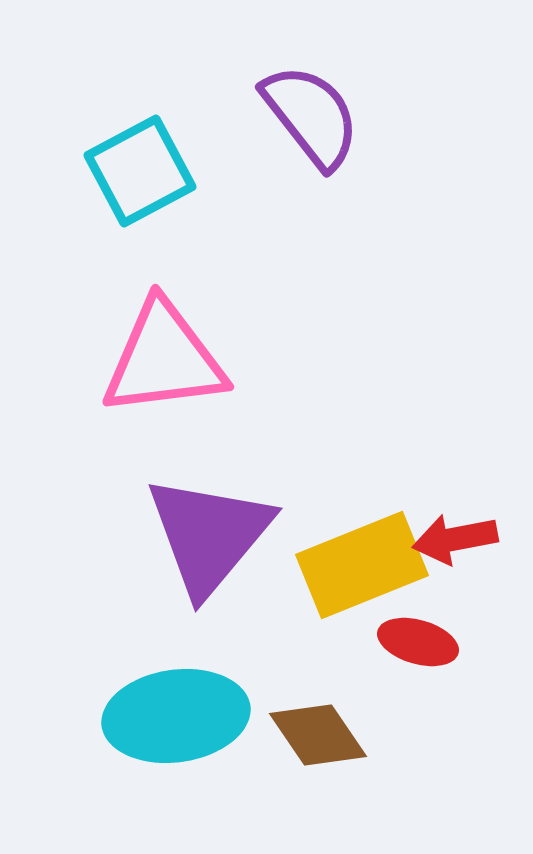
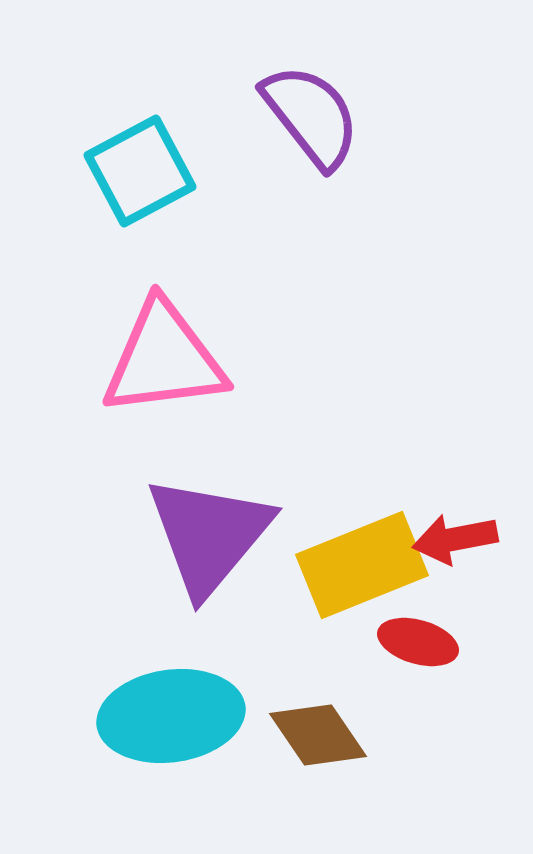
cyan ellipse: moved 5 px left
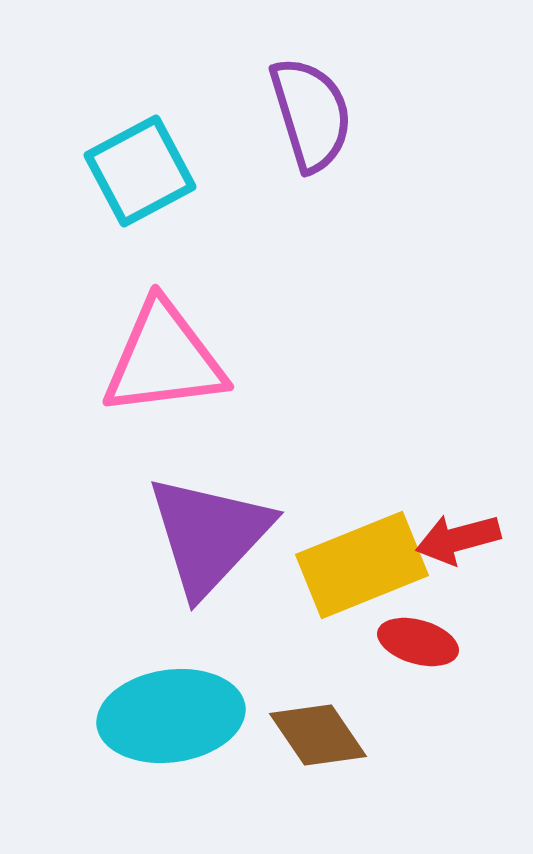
purple semicircle: moved 2 px up; rotated 21 degrees clockwise
purple triangle: rotated 3 degrees clockwise
red arrow: moved 3 px right; rotated 4 degrees counterclockwise
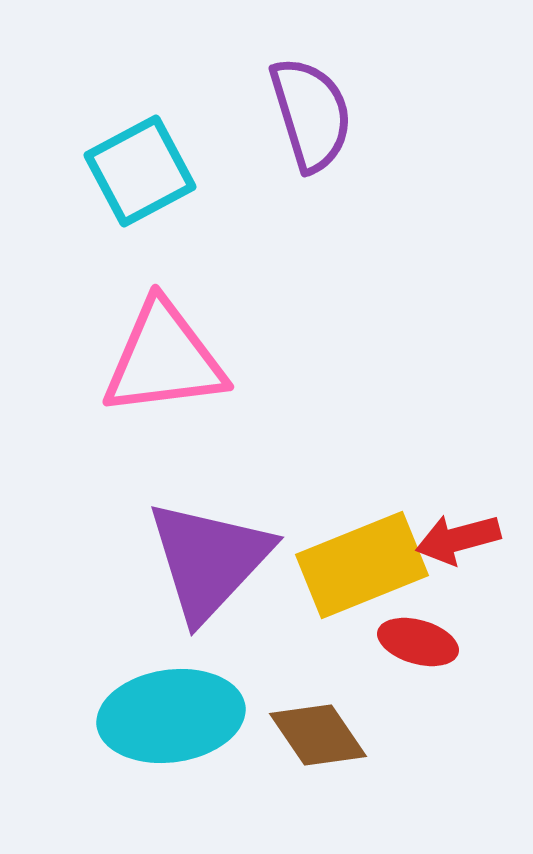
purple triangle: moved 25 px down
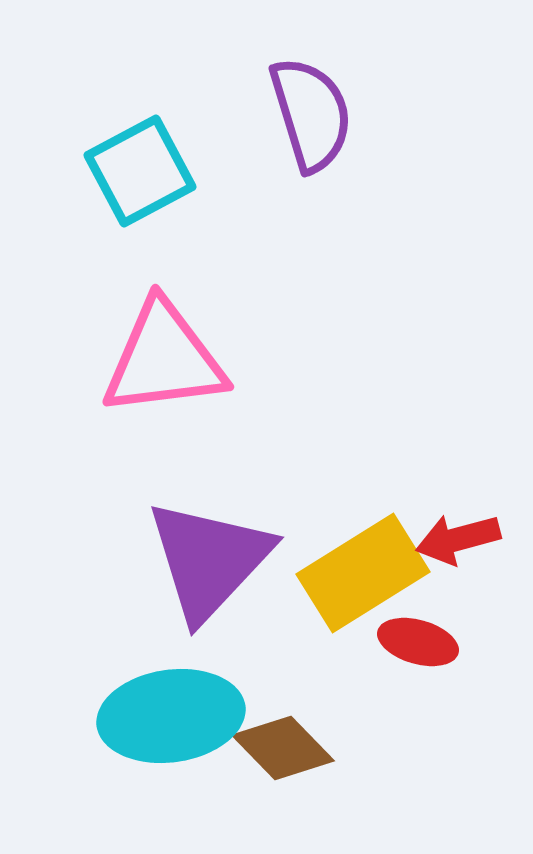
yellow rectangle: moved 1 px right, 8 px down; rotated 10 degrees counterclockwise
brown diamond: moved 35 px left, 13 px down; rotated 10 degrees counterclockwise
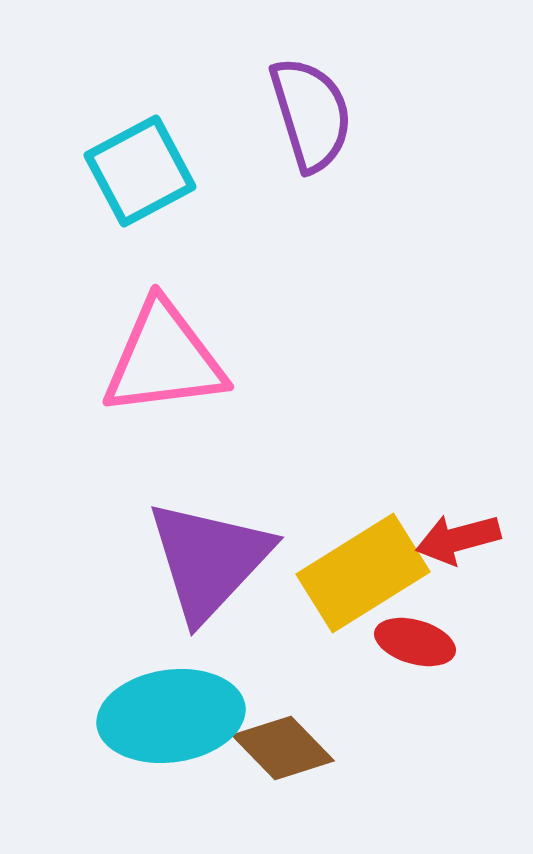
red ellipse: moved 3 px left
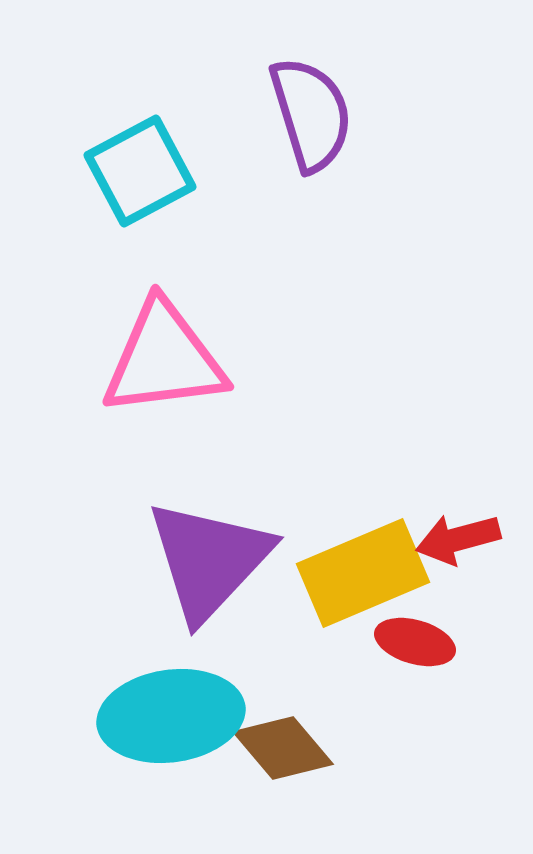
yellow rectangle: rotated 9 degrees clockwise
brown diamond: rotated 4 degrees clockwise
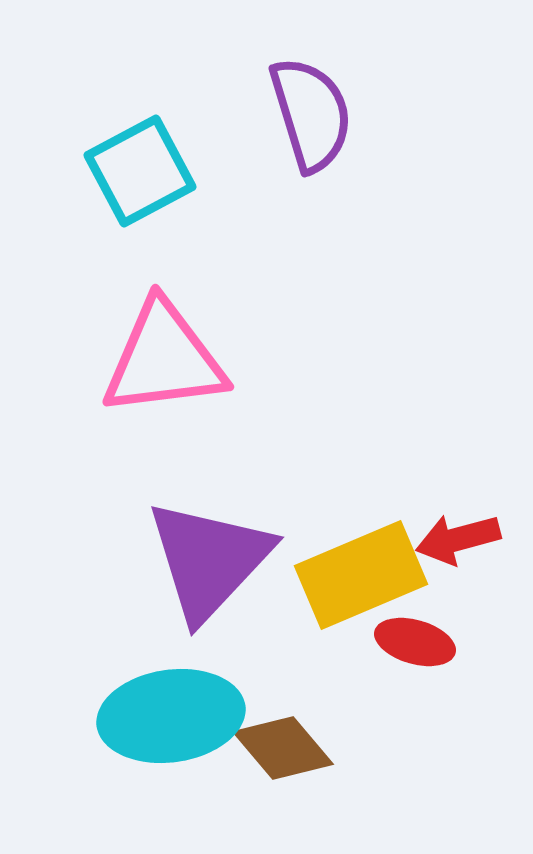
yellow rectangle: moved 2 px left, 2 px down
